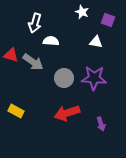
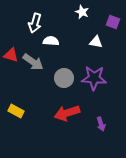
purple square: moved 5 px right, 2 px down
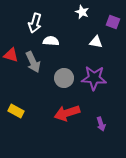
gray arrow: rotated 30 degrees clockwise
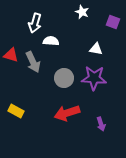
white triangle: moved 7 px down
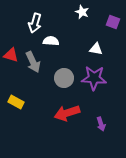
yellow rectangle: moved 9 px up
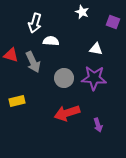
yellow rectangle: moved 1 px right, 1 px up; rotated 42 degrees counterclockwise
purple arrow: moved 3 px left, 1 px down
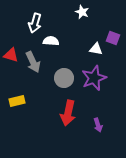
purple square: moved 16 px down
purple star: rotated 25 degrees counterclockwise
red arrow: moved 1 px right; rotated 60 degrees counterclockwise
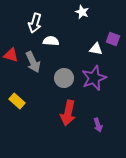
purple square: moved 1 px down
yellow rectangle: rotated 56 degrees clockwise
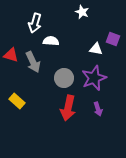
red arrow: moved 5 px up
purple arrow: moved 16 px up
